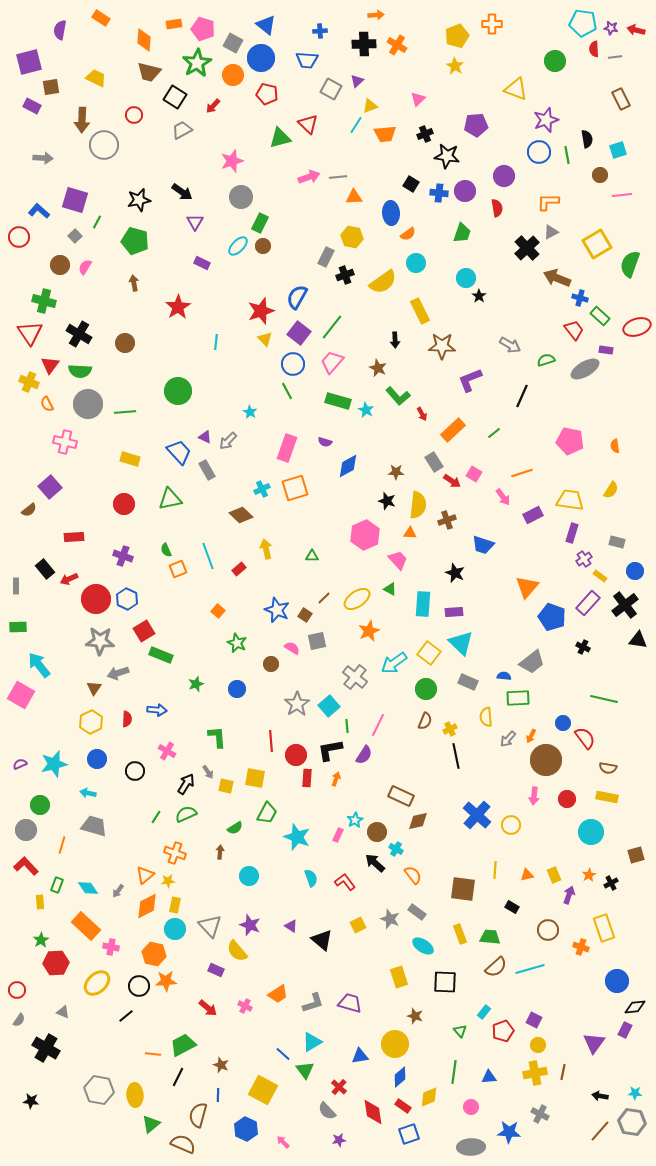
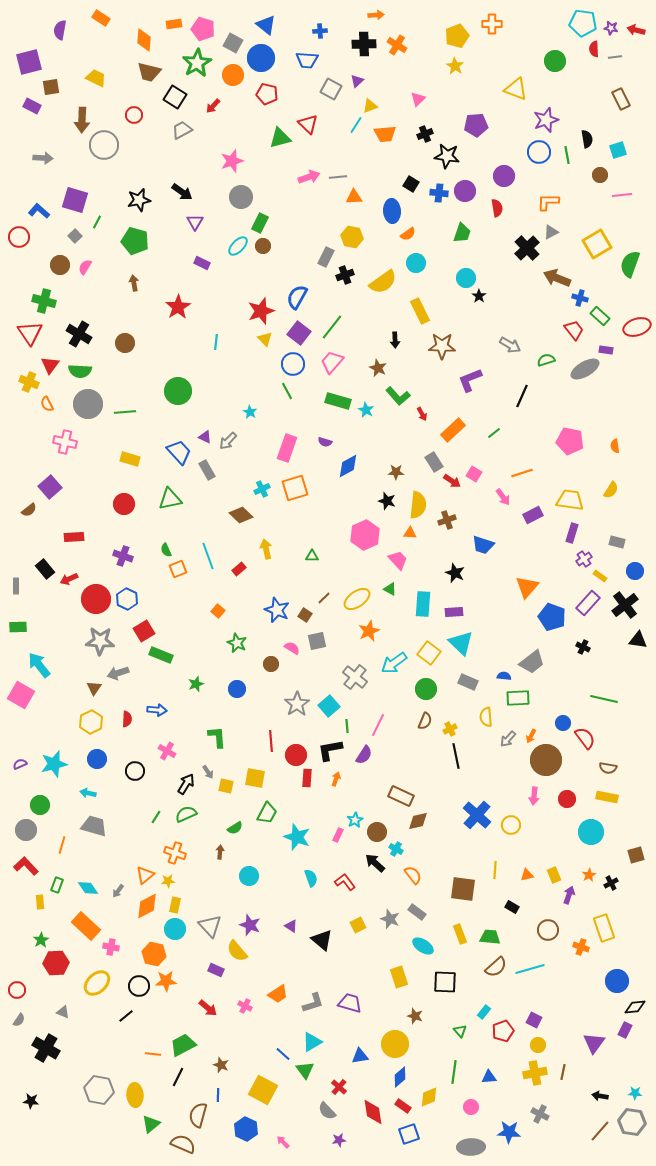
blue ellipse at (391, 213): moved 1 px right, 2 px up
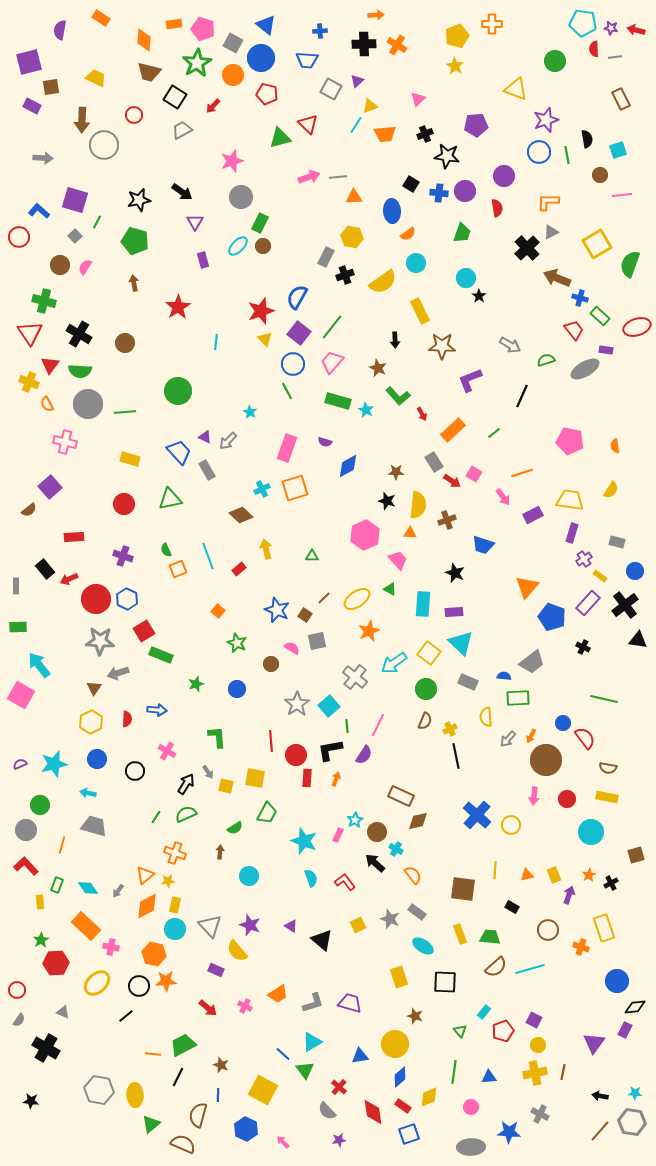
purple rectangle at (202, 263): moved 1 px right, 3 px up; rotated 49 degrees clockwise
cyan star at (297, 837): moved 7 px right, 4 px down
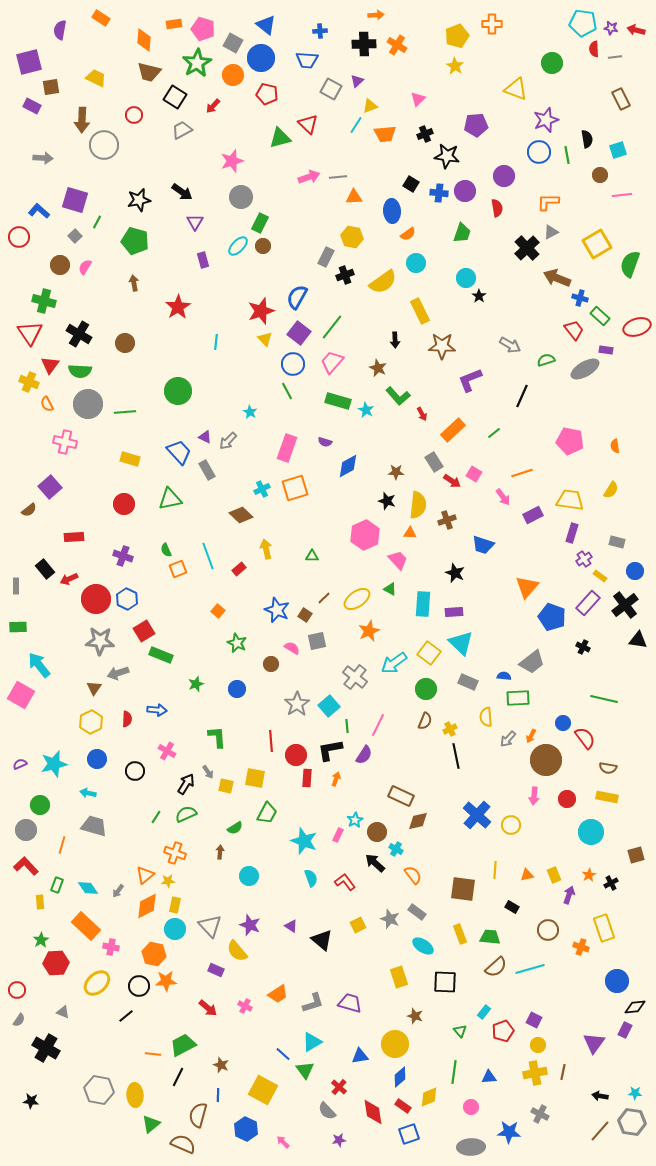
green circle at (555, 61): moved 3 px left, 2 px down
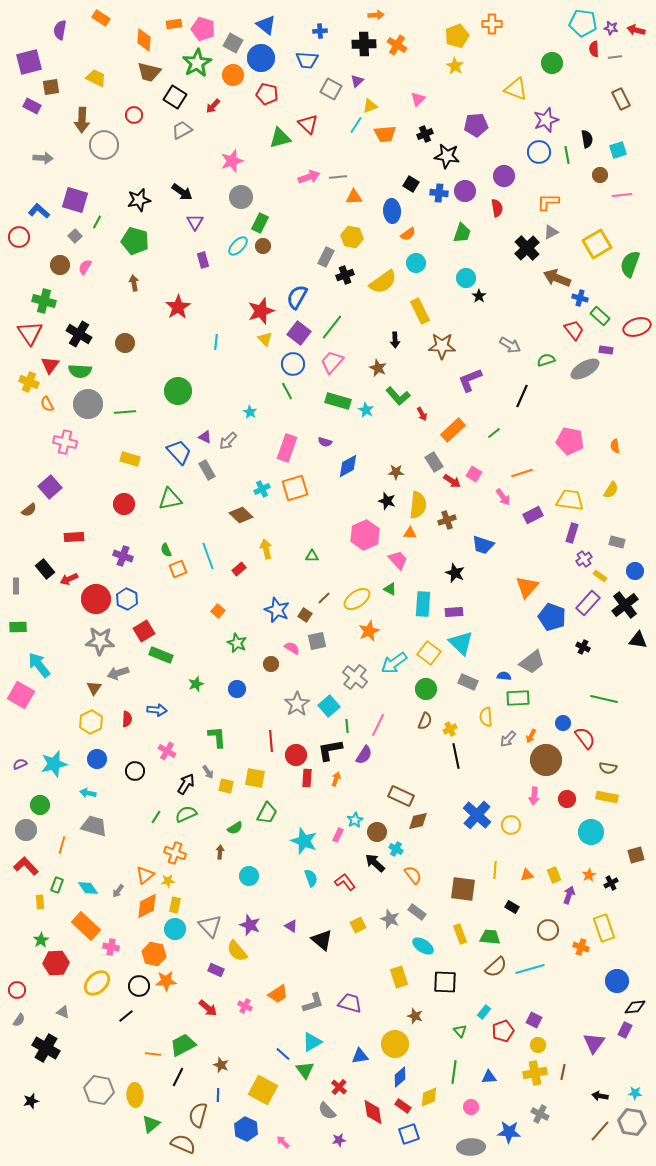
black star at (31, 1101): rotated 21 degrees counterclockwise
